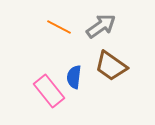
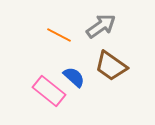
orange line: moved 8 px down
blue semicircle: rotated 125 degrees clockwise
pink rectangle: rotated 12 degrees counterclockwise
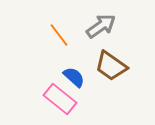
orange line: rotated 25 degrees clockwise
pink rectangle: moved 11 px right, 8 px down
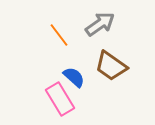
gray arrow: moved 1 px left, 2 px up
pink rectangle: rotated 20 degrees clockwise
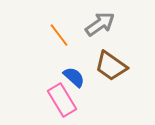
pink rectangle: moved 2 px right, 1 px down
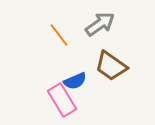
blue semicircle: moved 1 px right, 4 px down; rotated 115 degrees clockwise
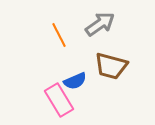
orange line: rotated 10 degrees clockwise
brown trapezoid: rotated 20 degrees counterclockwise
pink rectangle: moved 3 px left
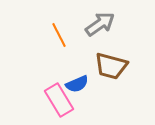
blue semicircle: moved 2 px right, 3 px down
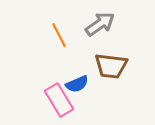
brown trapezoid: rotated 8 degrees counterclockwise
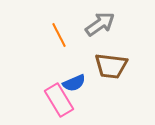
blue semicircle: moved 3 px left, 1 px up
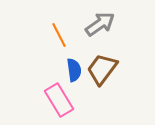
brown trapezoid: moved 9 px left, 3 px down; rotated 120 degrees clockwise
blue semicircle: moved 13 px up; rotated 75 degrees counterclockwise
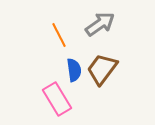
pink rectangle: moved 2 px left, 1 px up
